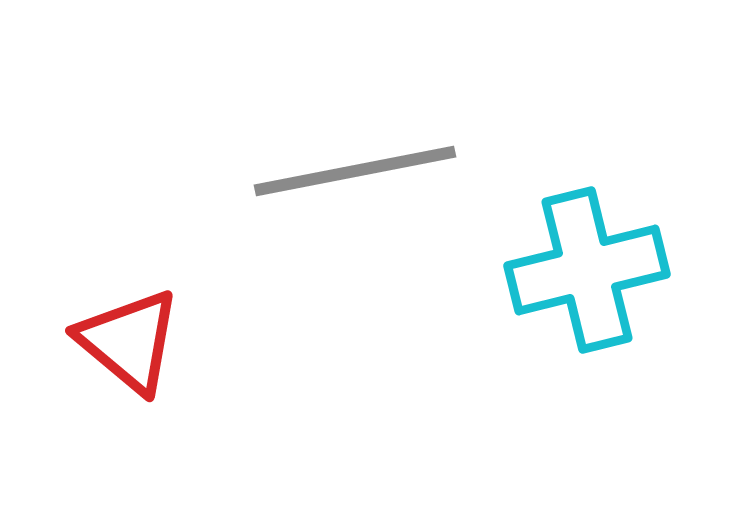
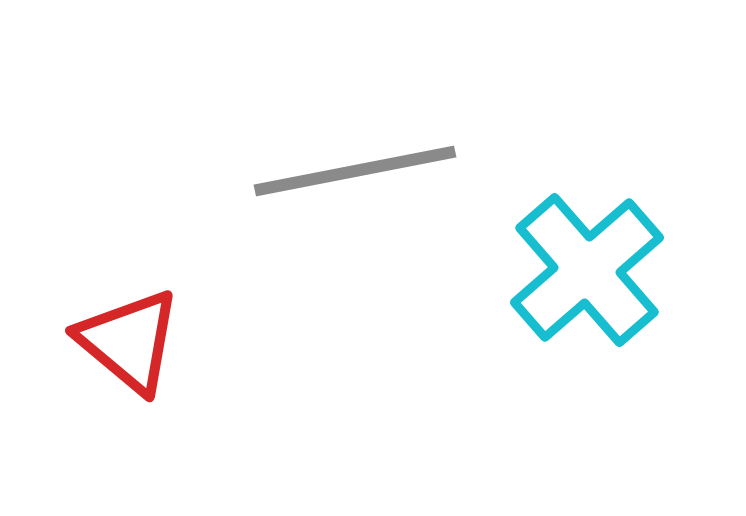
cyan cross: rotated 27 degrees counterclockwise
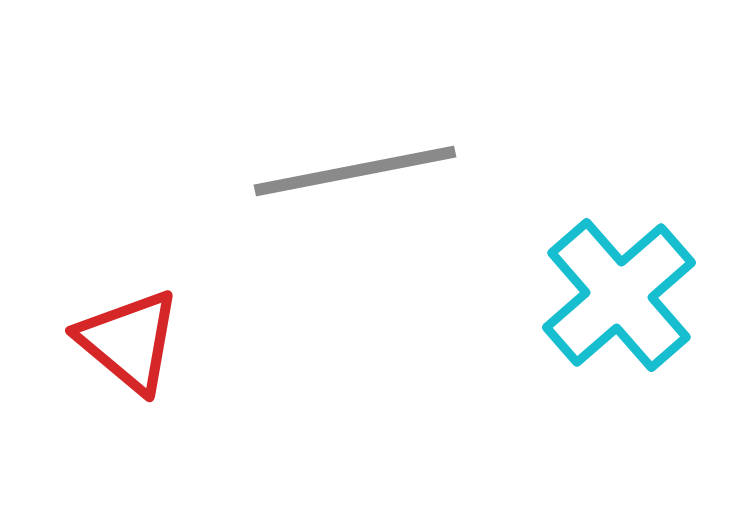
cyan cross: moved 32 px right, 25 px down
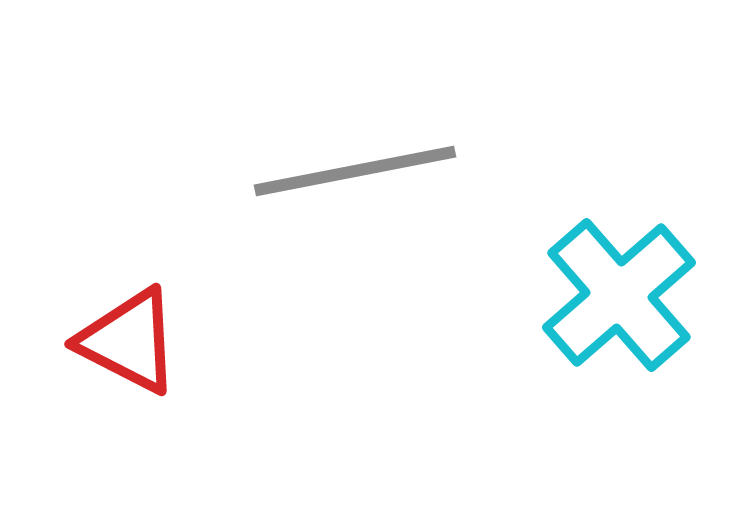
red triangle: rotated 13 degrees counterclockwise
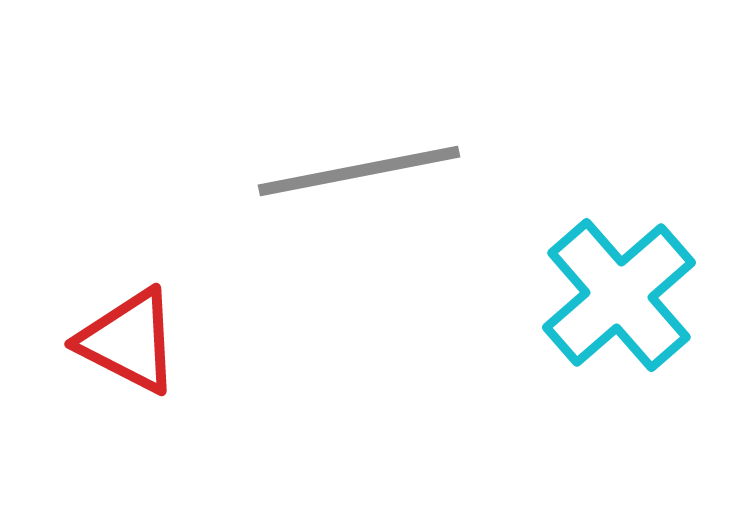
gray line: moved 4 px right
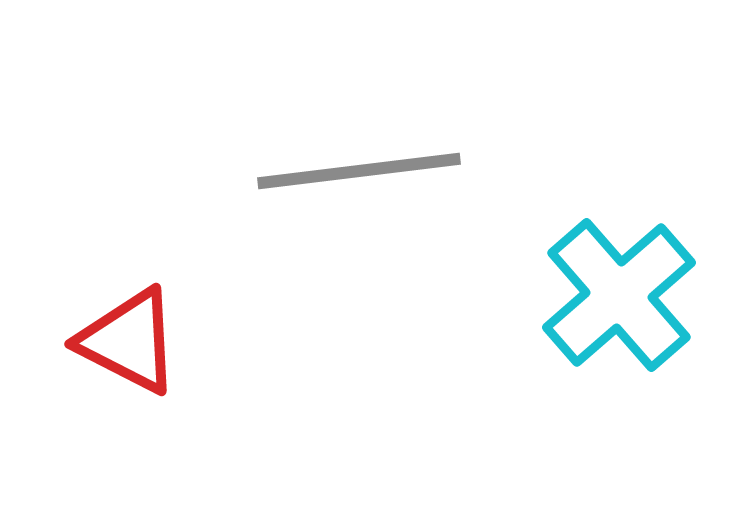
gray line: rotated 4 degrees clockwise
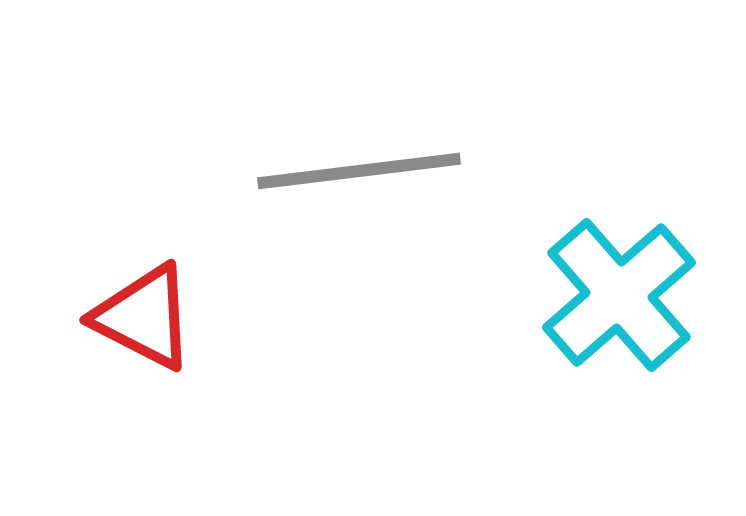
red triangle: moved 15 px right, 24 px up
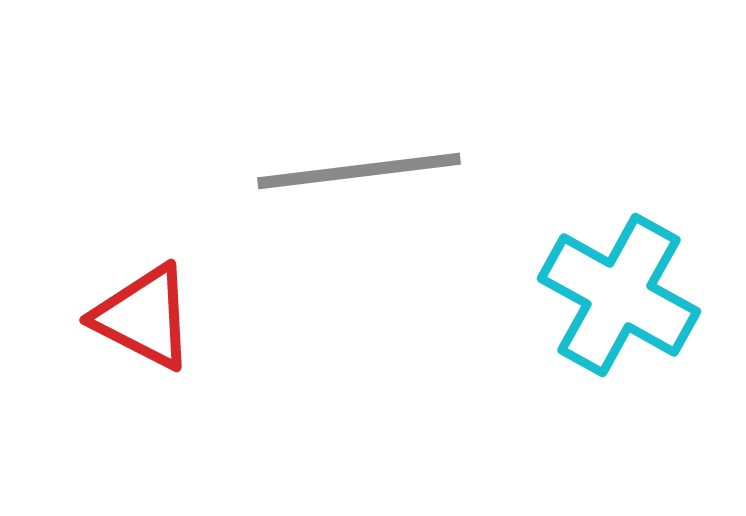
cyan cross: rotated 20 degrees counterclockwise
